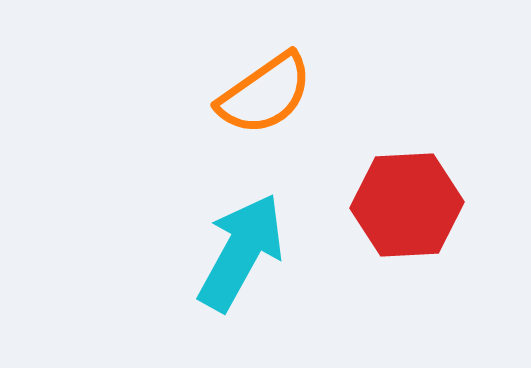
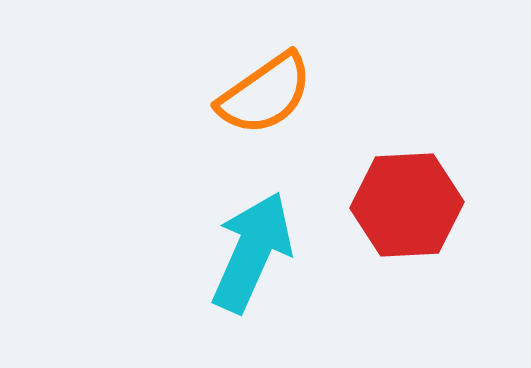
cyan arrow: moved 11 px right; rotated 5 degrees counterclockwise
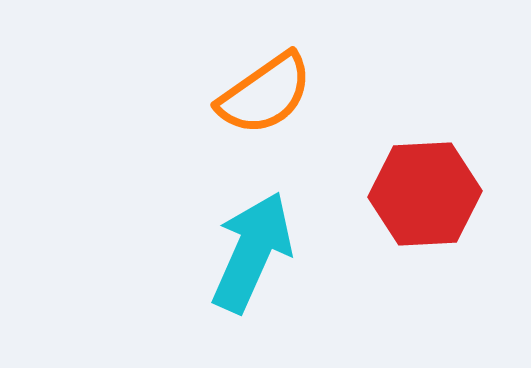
red hexagon: moved 18 px right, 11 px up
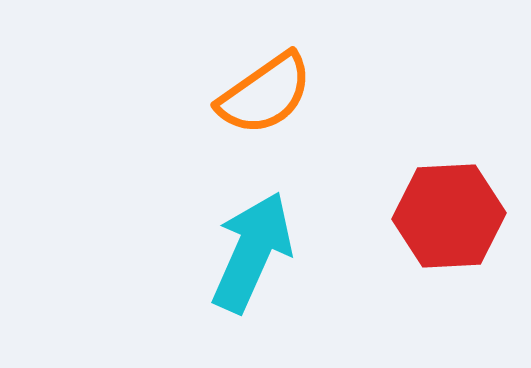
red hexagon: moved 24 px right, 22 px down
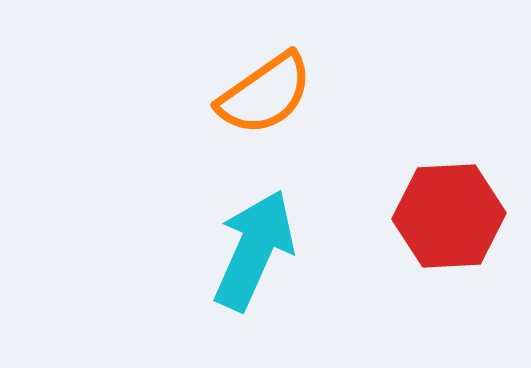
cyan arrow: moved 2 px right, 2 px up
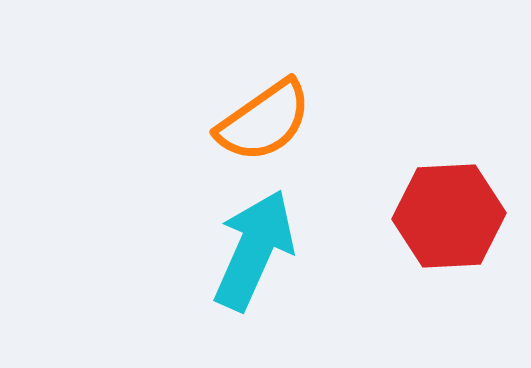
orange semicircle: moved 1 px left, 27 px down
